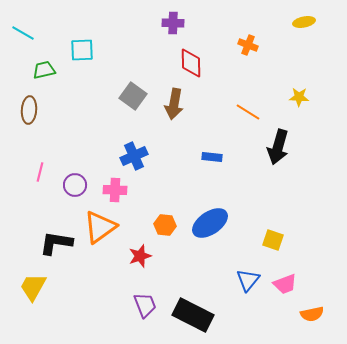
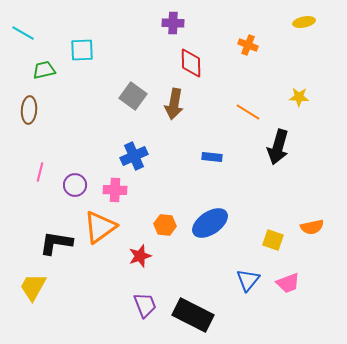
pink trapezoid: moved 3 px right, 1 px up
orange semicircle: moved 87 px up
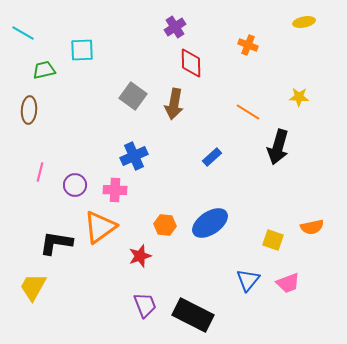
purple cross: moved 2 px right, 4 px down; rotated 35 degrees counterclockwise
blue rectangle: rotated 48 degrees counterclockwise
